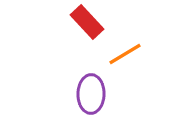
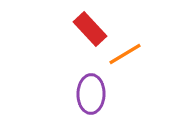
red rectangle: moved 3 px right, 7 px down
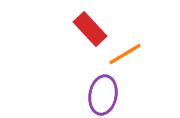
purple ellipse: moved 12 px right, 1 px down; rotated 9 degrees clockwise
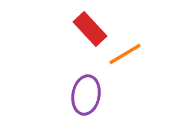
purple ellipse: moved 17 px left
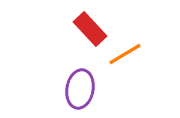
purple ellipse: moved 6 px left, 6 px up
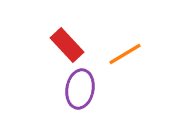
red rectangle: moved 23 px left, 16 px down
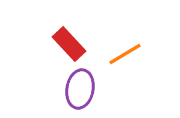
red rectangle: moved 2 px right, 1 px up
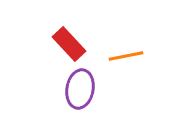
orange line: moved 1 px right, 2 px down; rotated 20 degrees clockwise
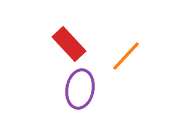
orange line: rotated 36 degrees counterclockwise
